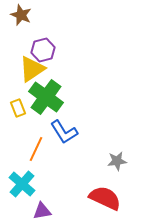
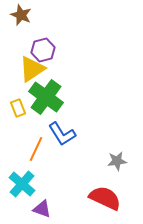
blue L-shape: moved 2 px left, 2 px down
purple triangle: moved 2 px up; rotated 30 degrees clockwise
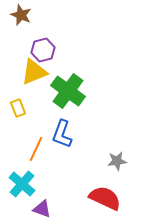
yellow triangle: moved 2 px right, 3 px down; rotated 12 degrees clockwise
green cross: moved 22 px right, 6 px up
blue L-shape: rotated 52 degrees clockwise
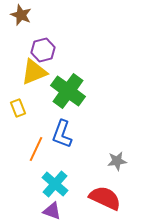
cyan cross: moved 33 px right
purple triangle: moved 10 px right, 2 px down
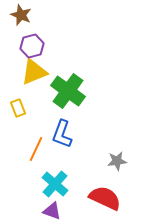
purple hexagon: moved 11 px left, 4 px up
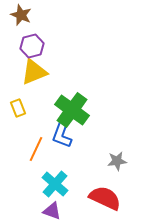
green cross: moved 4 px right, 19 px down
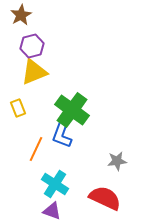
brown star: rotated 20 degrees clockwise
cyan cross: rotated 8 degrees counterclockwise
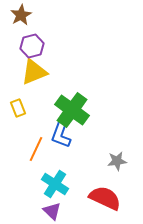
blue L-shape: moved 1 px left
purple triangle: rotated 24 degrees clockwise
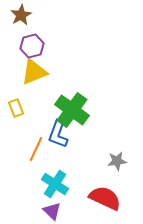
yellow rectangle: moved 2 px left
blue L-shape: moved 3 px left
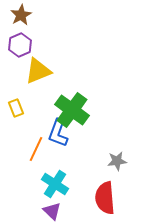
purple hexagon: moved 12 px left, 1 px up; rotated 10 degrees counterclockwise
yellow triangle: moved 4 px right, 1 px up
blue L-shape: moved 1 px up
red semicircle: rotated 120 degrees counterclockwise
